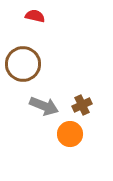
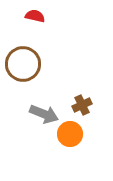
gray arrow: moved 8 px down
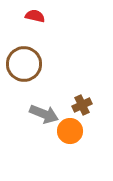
brown circle: moved 1 px right
orange circle: moved 3 px up
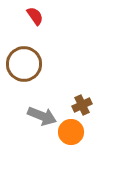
red semicircle: rotated 42 degrees clockwise
gray arrow: moved 2 px left, 2 px down
orange circle: moved 1 px right, 1 px down
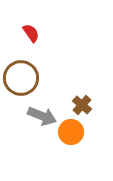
red semicircle: moved 4 px left, 17 px down
brown circle: moved 3 px left, 14 px down
brown cross: rotated 24 degrees counterclockwise
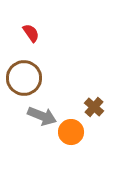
brown circle: moved 3 px right
brown cross: moved 12 px right, 2 px down
